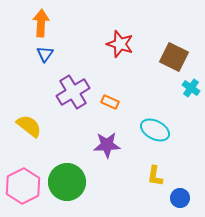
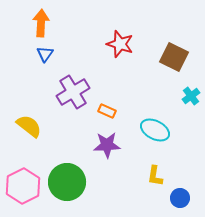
cyan cross: moved 8 px down; rotated 18 degrees clockwise
orange rectangle: moved 3 px left, 9 px down
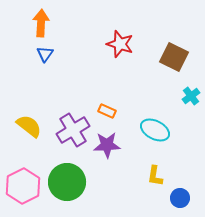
purple cross: moved 38 px down
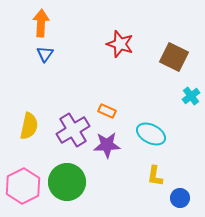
yellow semicircle: rotated 64 degrees clockwise
cyan ellipse: moved 4 px left, 4 px down
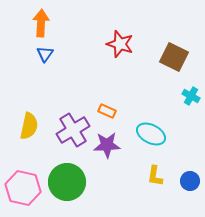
cyan cross: rotated 24 degrees counterclockwise
pink hexagon: moved 2 px down; rotated 20 degrees counterclockwise
blue circle: moved 10 px right, 17 px up
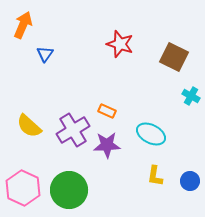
orange arrow: moved 18 px left, 2 px down; rotated 20 degrees clockwise
yellow semicircle: rotated 120 degrees clockwise
green circle: moved 2 px right, 8 px down
pink hexagon: rotated 12 degrees clockwise
